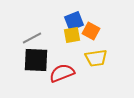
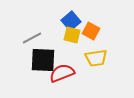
blue square: moved 3 px left; rotated 18 degrees counterclockwise
yellow square: rotated 24 degrees clockwise
black square: moved 7 px right
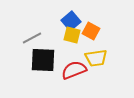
red semicircle: moved 12 px right, 3 px up
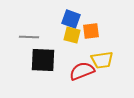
blue square: moved 2 px up; rotated 30 degrees counterclockwise
orange square: rotated 36 degrees counterclockwise
gray line: moved 3 px left, 1 px up; rotated 30 degrees clockwise
yellow trapezoid: moved 6 px right, 2 px down
red semicircle: moved 8 px right, 1 px down
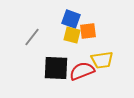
orange square: moved 3 px left
gray line: moved 3 px right; rotated 54 degrees counterclockwise
black square: moved 13 px right, 8 px down
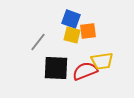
gray line: moved 6 px right, 5 px down
yellow trapezoid: moved 1 px down
red semicircle: moved 3 px right
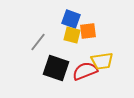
black square: rotated 16 degrees clockwise
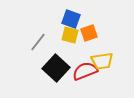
orange square: moved 1 px right, 2 px down; rotated 12 degrees counterclockwise
yellow square: moved 2 px left
black square: rotated 24 degrees clockwise
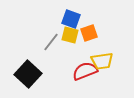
gray line: moved 13 px right
black square: moved 28 px left, 6 px down
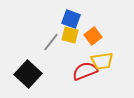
orange square: moved 4 px right, 3 px down; rotated 18 degrees counterclockwise
